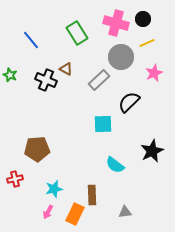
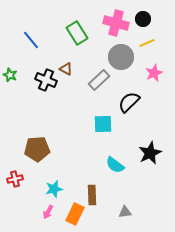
black star: moved 2 px left, 2 px down
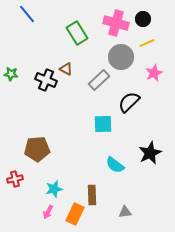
blue line: moved 4 px left, 26 px up
green star: moved 1 px right, 1 px up; rotated 16 degrees counterclockwise
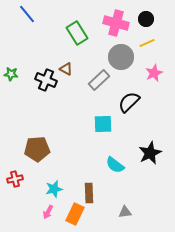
black circle: moved 3 px right
brown rectangle: moved 3 px left, 2 px up
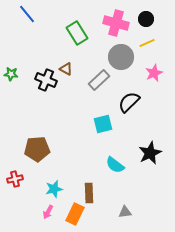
cyan square: rotated 12 degrees counterclockwise
